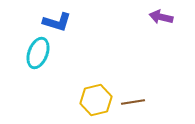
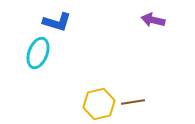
purple arrow: moved 8 px left, 3 px down
yellow hexagon: moved 3 px right, 4 px down
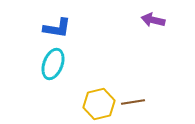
blue L-shape: moved 6 px down; rotated 8 degrees counterclockwise
cyan ellipse: moved 15 px right, 11 px down
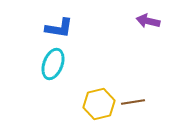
purple arrow: moved 5 px left, 1 px down
blue L-shape: moved 2 px right
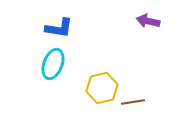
yellow hexagon: moved 3 px right, 16 px up
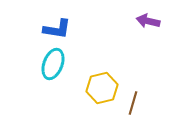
blue L-shape: moved 2 px left, 1 px down
brown line: moved 1 px down; rotated 65 degrees counterclockwise
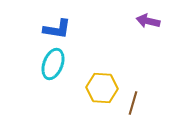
yellow hexagon: rotated 16 degrees clockwise
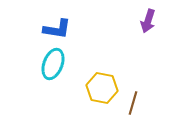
purple arrow: rotated 85 degrees counterclockwise
yellow hexagon: rotated 8 degrees clockwise
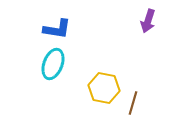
yellow hexagon: moved 2 px right
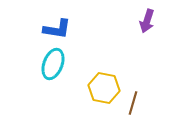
purple arrow: moved 1 px left
